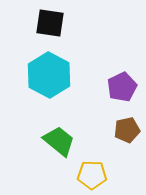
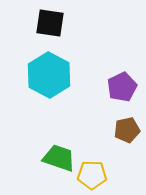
green trapezoid: moved 17 px down; rotated 20 degrees counterclockwise
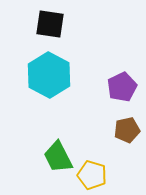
black square: moved 1 px down
green trapezoid: moved 1 px left, 1 px up; rotated 136 degrees counterclockwise
yellow pentagon: rotated 16 degrees clockwise
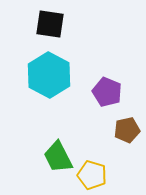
purple pentagon: moved 15 px left, 5 px down; rotated 24 degrees counterclockwise
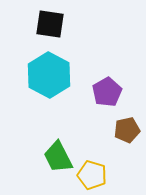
purple pentagon: rotated 20 degrees clockwise
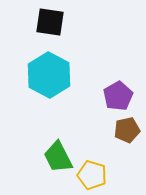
black square: moved 2 px up
purple pentagon: moved 11 px right, 4 px down
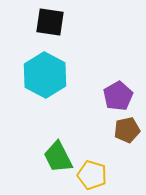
cyan hexagon: moved 4 px left
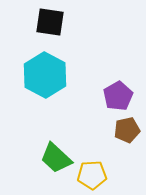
green trapezoid: moved 2 px left, 1 px down; rotated 20 degrees counterclockwise
yellow pentagon: rotated 20 degrees counterclockwise
